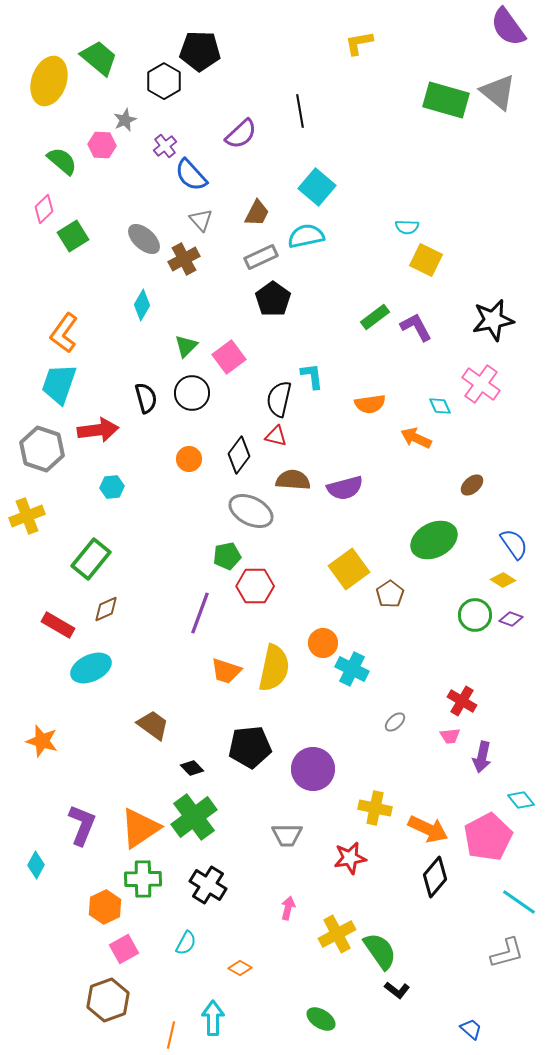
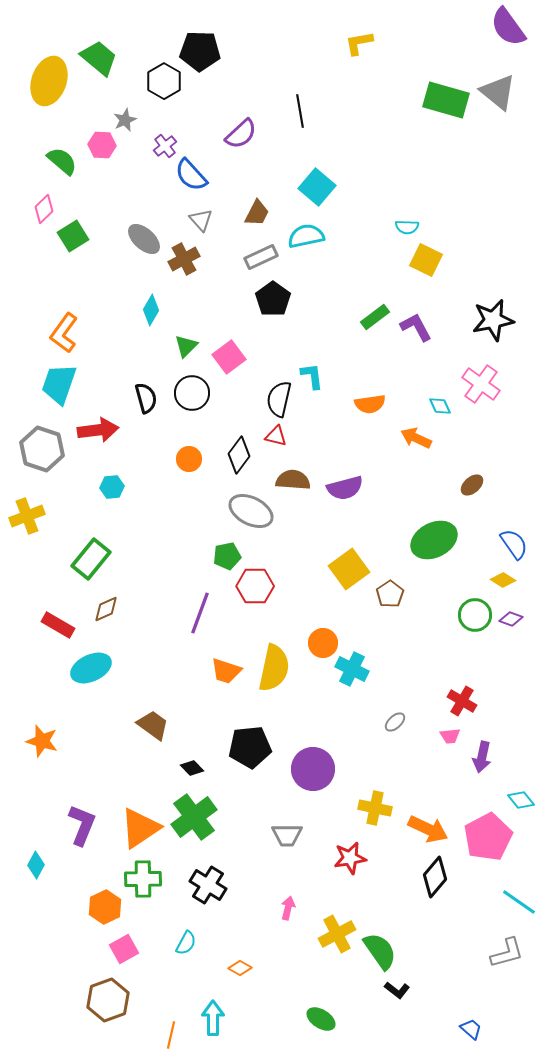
cyan diamond at (142, 305): moved 9 px right, 5 px down
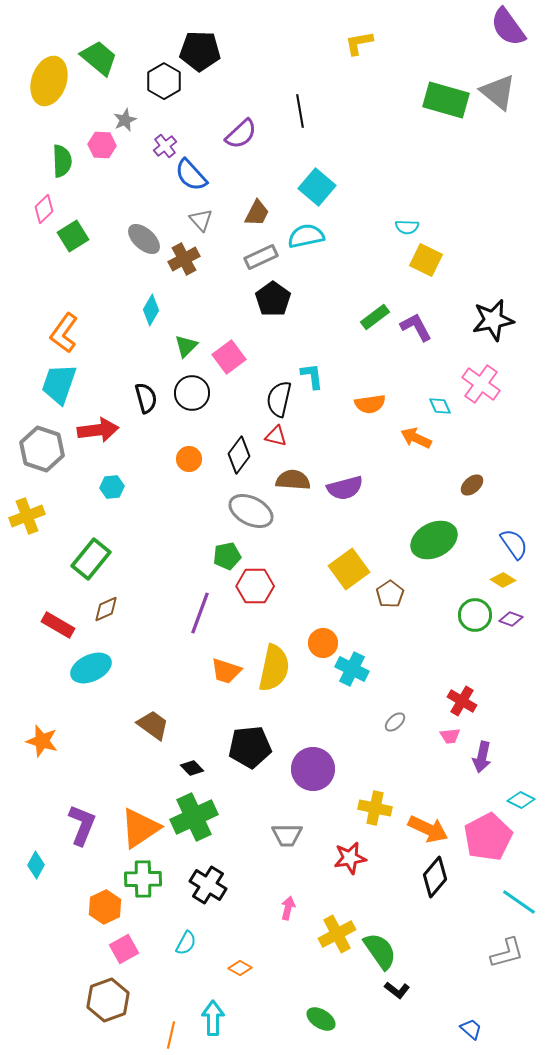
green semicircle at (62, 161): rotated 48 degrees clockwise
cyan diamond at (521, 800): rotated 24 degrees counterclockwise
green cross at (194, 817): rotated 12 degrees clockwise
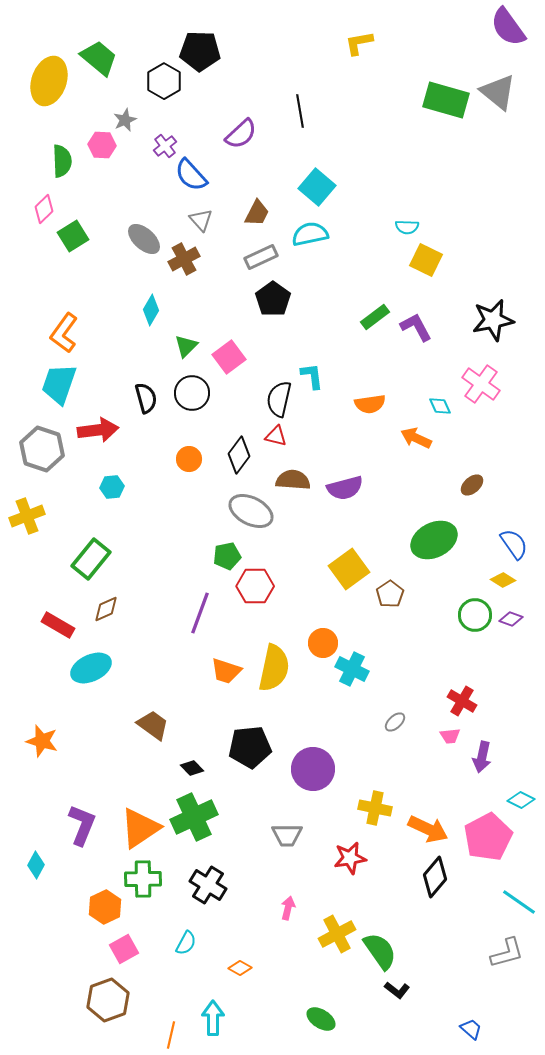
cyan semicircle at (306, 236): moved 4 px right, 2 px up
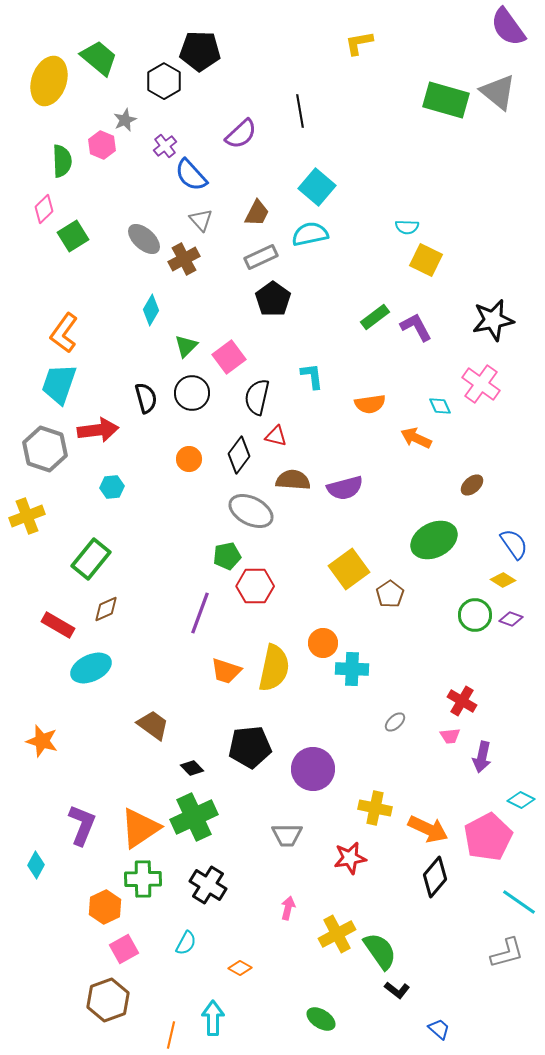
pink hexagon at (102, 145): rotated 20 degrees clockwise
black semicircle at (279, 399): moved 22 px left, 2 px up
gray hexagon at (42, 449): moved 3 px right
cyan cross at (352, 669): rotated 24 degrees counterclockwise
blue trapezoid at (471, 1029): moved 32 px left
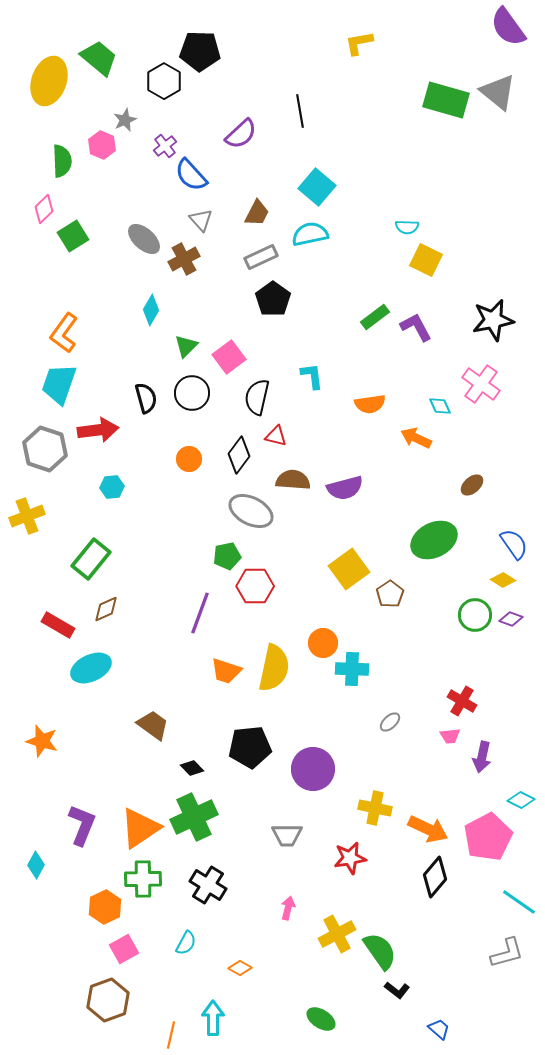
gray ellipse at (395, 722): moved 5 px left
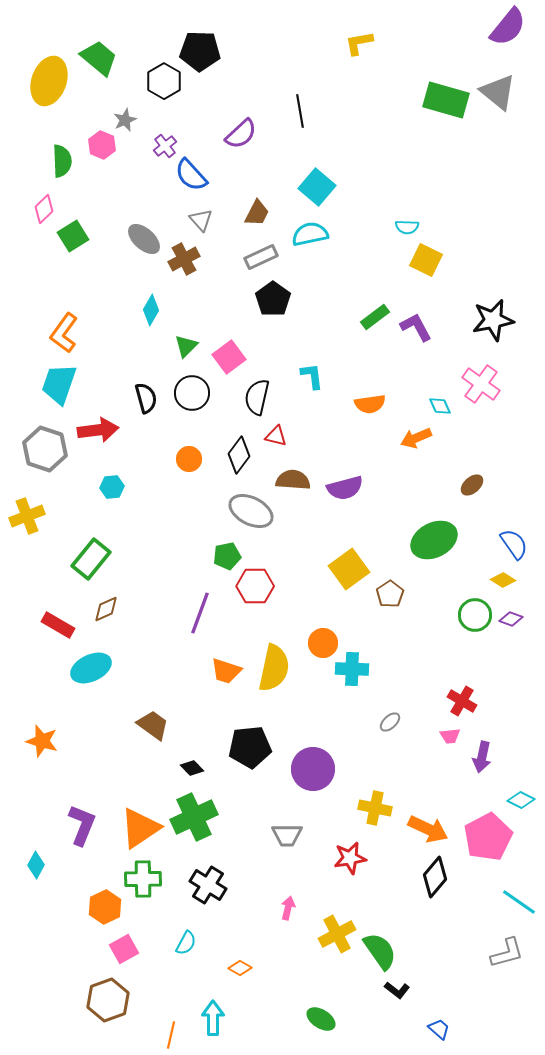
purple semicircle at (508, 27): rotated 105 degrees counterclockwise
orange arrow at (416, 438): rotated 48 degrees counterclockwise
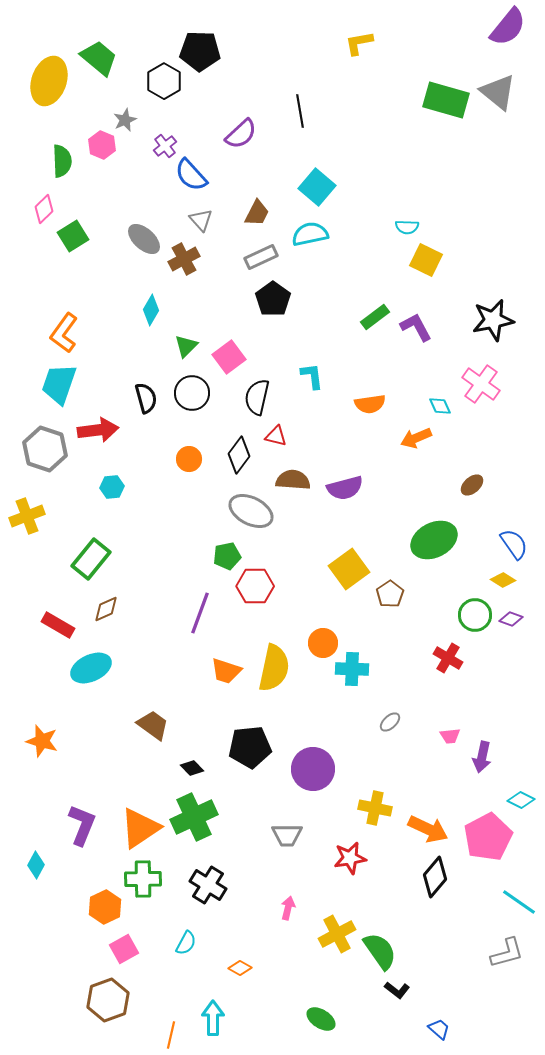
red cross at (462, 701): moved 14 px left, 43 px up
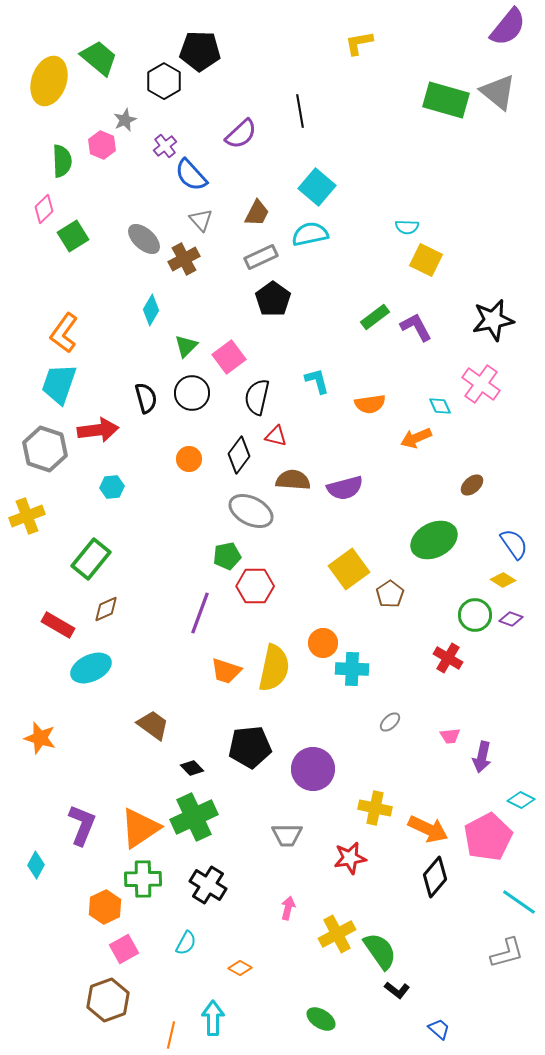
cyan L-shape at (312, 376): moved 5 px right, 5 px down; rotated 8 degrees counterclockwise
orange star at (42, 741): moved 2 px left, 3 px up
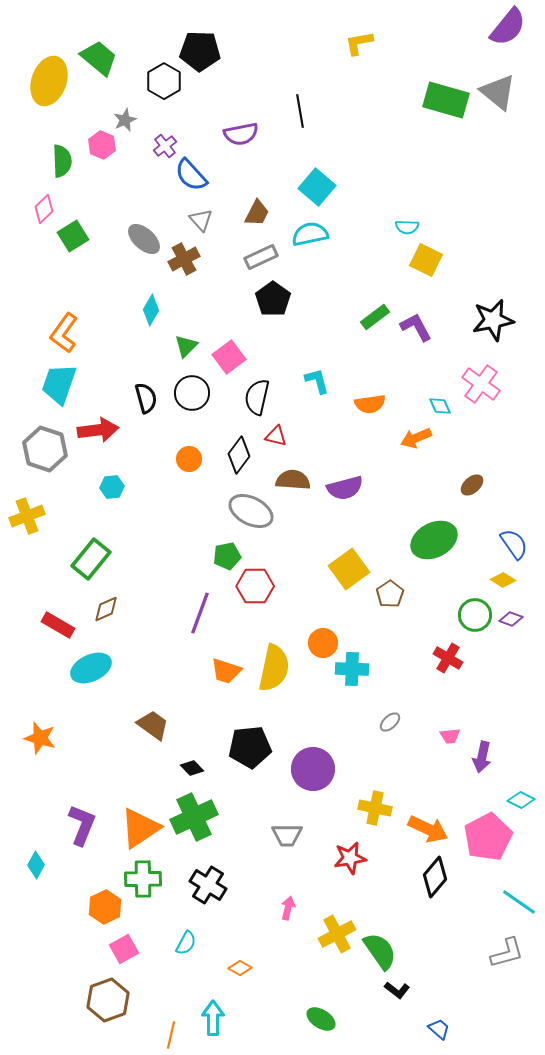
purple semicircle at (241, 134): rotated 32 degrees clockwise
